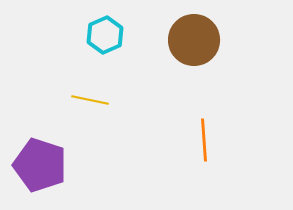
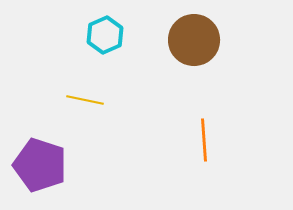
yellow line: moved 5 px left
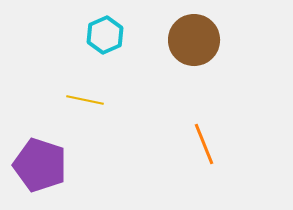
orange line: moved 4 px down; rotated 18 degrees counterclockwise
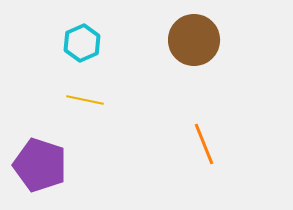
cyan hexagon: moved 23 px left, 8 px down
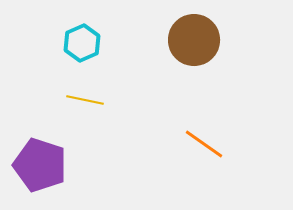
orange line: rotated 33 degrees counterclockwise
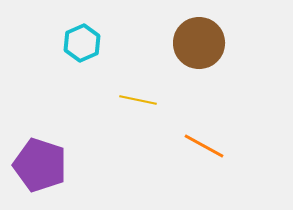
brown circle: moved 5 px right, 3 px down
yellow line: moved 53 px right
orange line: moved 2 px down; rotated 6 degrees counterclockwise
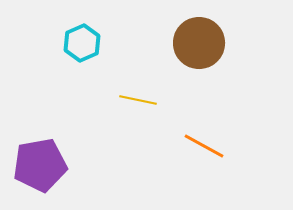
purple pentagon: rotated 28 degrees counterclockwise
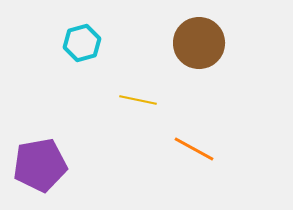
cyan hexagon: rotated 9 degrees clockwise
orange line: moved 10 px left, 3 px down
